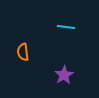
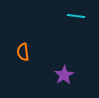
cyan line: moved 10 px right, 11 px up
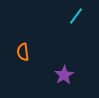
cyan line: rotated 60 degrees counterclockwise
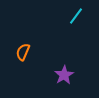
orange semicircle: rotated 30 degrees clockwise
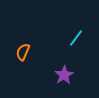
cyan line: moved 22 px down
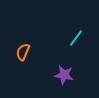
purple star: rotated 30 degrees counterclockwise
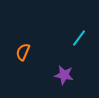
cyan line: moved 3 px right
